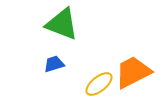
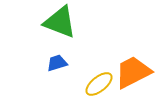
green triangle: moved 2 px left, 2 px up
blue trapezoid: moved 3 px right, 1 px up
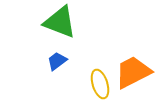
blue trapezoid: moved 2 px up; rotated 20 degrees counterclockwise
yellow ellipse: moved 1 px right; rotated 68 degrees counterclockwise
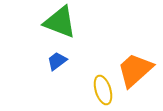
orange trapezoid: moved 2 px right, 2 px up; rotated 15 degrees counterclockwise
yellow ellipse: moved 3 px right, 6 px down
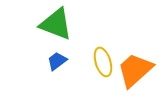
green triangle: moved 4 px left, 2 px down
yellow ellipse: moved 28 px up
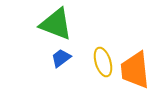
blue trapezoid: moved 4 px right, 3 px up
orange trapezoid: rotated 54 degrees counterclockwise
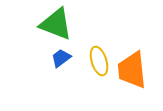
yellow ellipse: moved 4 px left, 1 px up
orange trapezoid: moved 3 px left
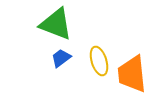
orange trapezoid: moved 4 px down
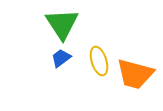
green triangle: moved 6 px right; rotated 36 degrees clockwise
orange trapezoid: moved 3 px right; rotated 69 degrees counterclockwise
